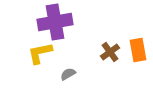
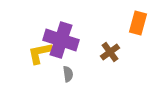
purple cross: moved 6 px right, 18 px down; rotated 28 degrees clockwise
orange rectangle: moved 27 px up; rotated 25 degrees clockwise
gray semicircle: rotated 112 degrees clockwise
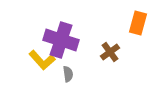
yellow L-shape: moved 2 px right, 7 px down; rotated 120 degrees counterclockwise
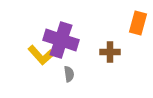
brown cross: rotated 36 degrees clockwise
yellow L-shape: moved 1 px left, 5 px up
gray semicircle: moved 1 px right
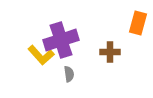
purple cross: rotated 36 degrees counterclockwise
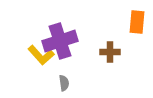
orange rectangle: moved 1 px left, 1 px up; rotated 10 degrees counterclockwise
purple cross: moved 1 px left, 1 px down
gray semicircle: moved 5 px left, 9 px down
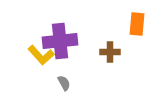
orange rectangle: moved 2 px down
purple cross: rotated 12 degrees clockwise
gray semicircle: rotated 21 degrees counterclockwise
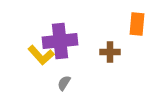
gray semicircle: rotated 119 degrees counterclockwise
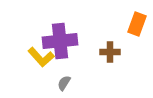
orange rectangle: rotated 15 degrees clockwise
yellow L-shape: moved 2 px down
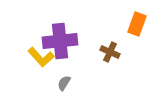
brown cross: rotated 24 degrees clockwise
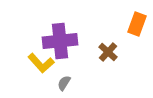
brown cross: moved 2 px left; rotated 18 degrees clockwise
yellow L-shape: moved 6 px down
